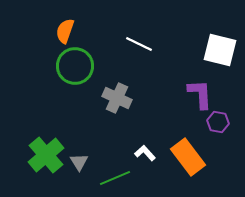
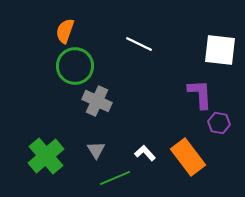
white square: rotated 8 degrees counterclockwise
gray cross: moved 20 px left, 3 px down
purple hexagon: moved 1 px right, 1 px down
green cross: moved 1 px down
gray triangle: moved 17 px right, 12 px up
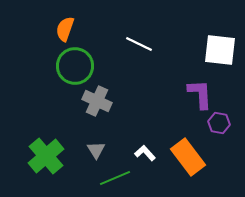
orange semicircle: moved 2 px up
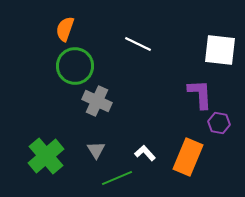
white line: moved 1 px left
orange rectangle: rotated 60 degrees clockwise
green line: moved 2 px right
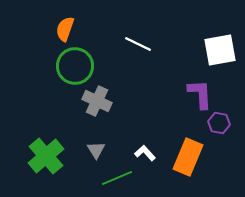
white square: rotated 16 degrees counterclockwise
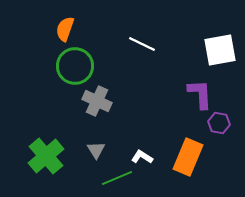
white line: moved 4 px right
white L-shape: moved 3 px left, 4 px down; rotated 15 degrees counterclockwise
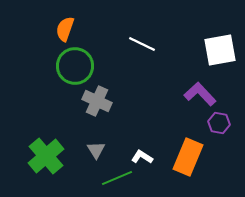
purple L-shape: rotated 40 degrees counterclockwise
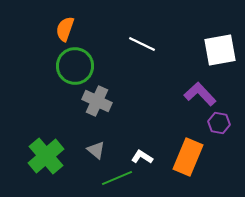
gray triangle: rotated 18 degrees counterclockwise
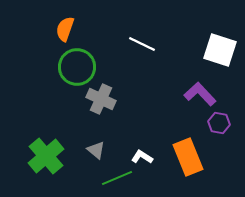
white square: rotated 28 degrees clockwise
green circle: moved 2 px right, 1 px down
gray cross: moved 4 px right, 2 px up
orange rectangle: rotated 45 degrees counterclockwise
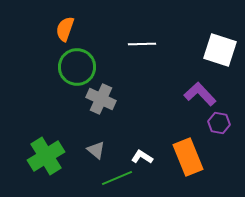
white line: rotated 28 degrees counterclockwise
green cross: rotated 9 degrees clockwise
